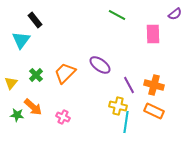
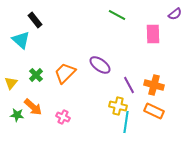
cyan triangle: rotated 24 degrees counterclockwise
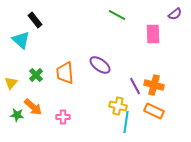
orange trapezoid: rotated 50 degrees counterclockwise
purple line: moved 6 px right, 1 px down
pink cross: rotated 24 degrees counterclockwise
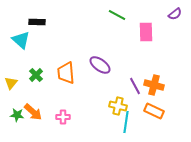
black rectangle: moved 2 px right, 2 px down; rotated 49 degrees counterclockwise
pink rectangle: moved 7 px left, 2 px up
orange trapezoid: moved 1 px right
orange arrow: moved 5 px down
